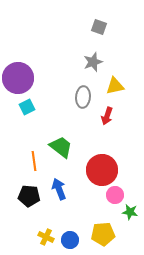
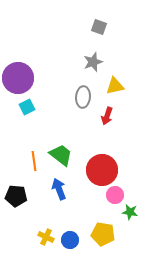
green trapezoid: moved 8 px down
black pentagon: moved 13 px left
yellow pentagon: rotated 15 degrees clockwise
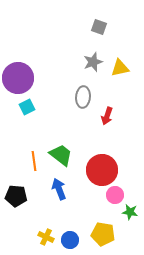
yellow triangle: moved 5 px right, 18 px up
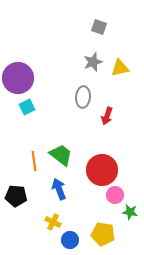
yellow cross: moved 7 px right, 15 px up
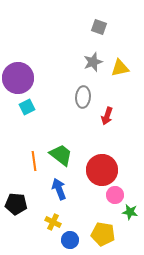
black pentagon: moved 8 px down
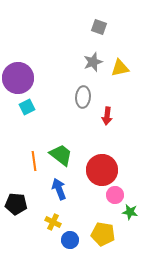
red arrow: rotated 12 degrees counterclockwise
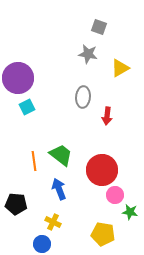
gray star: moved 5 px left, 8 px up; rotated 30 degrees clockwise
yellow triangle: rotated 18 degrees counterclockwise
blue circle: moved 28 px left, 4 px down
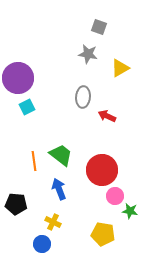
red arrow: rotated 108 degrees clockwise
pink circle: moved 1 px down
green star: moved 1 px up
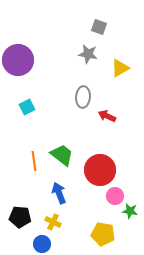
purple circle: moved 18 px up
green trapezoid: moved 1 px right
red circle: moved 2 px left
blue arrow: moved 4 px down
black pentagon: moved 4 px right, 13 px down
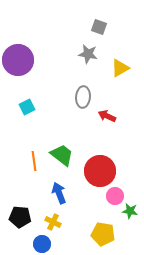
red circle: moved 1 px down
